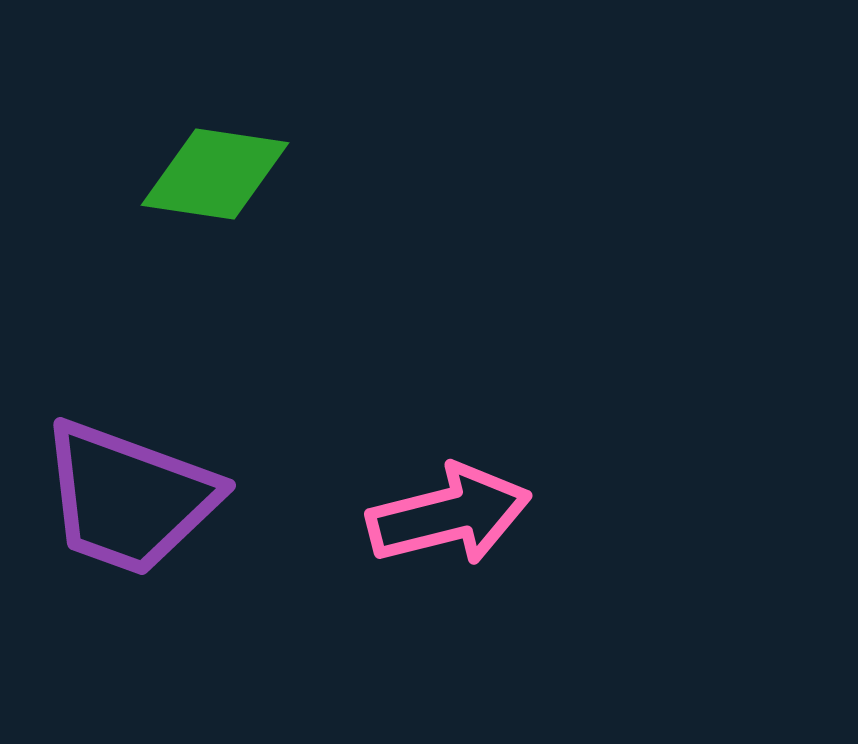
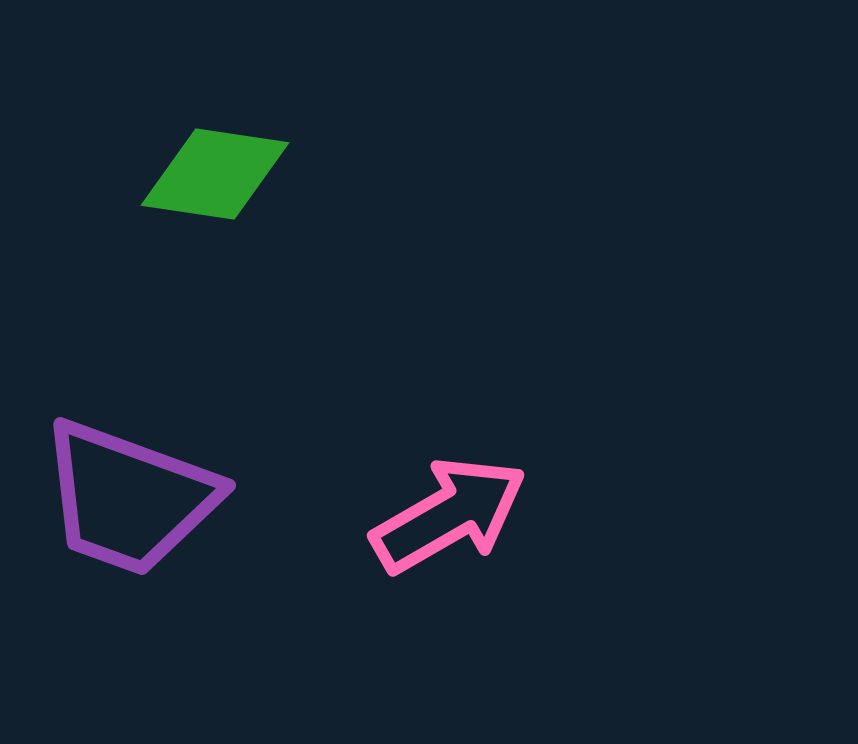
pink arrow: rotated 16 degrees counterclockwise
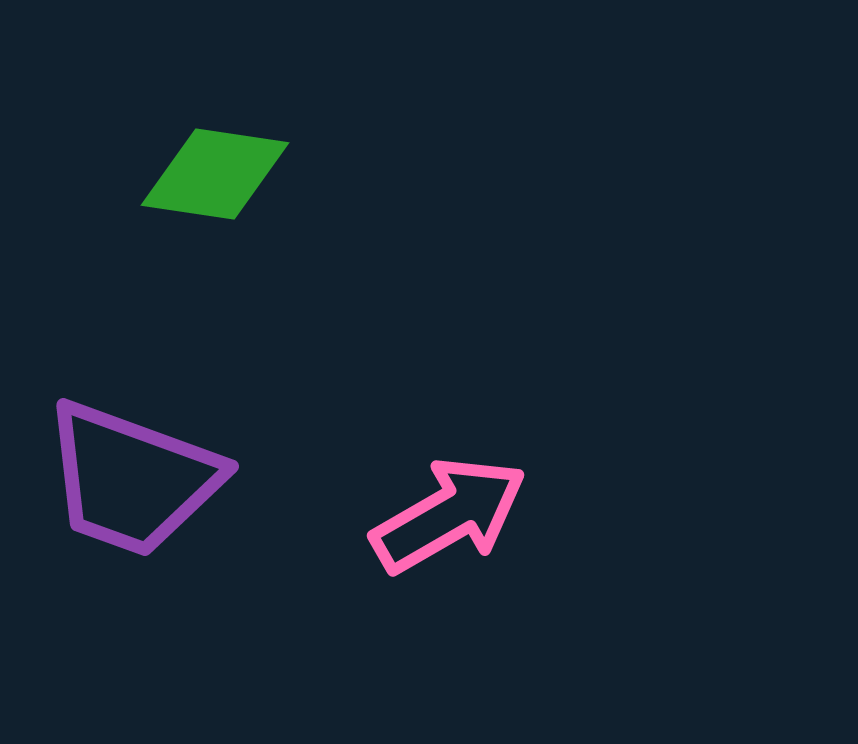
purple trapezoid: moved 3 px right, 19 px up
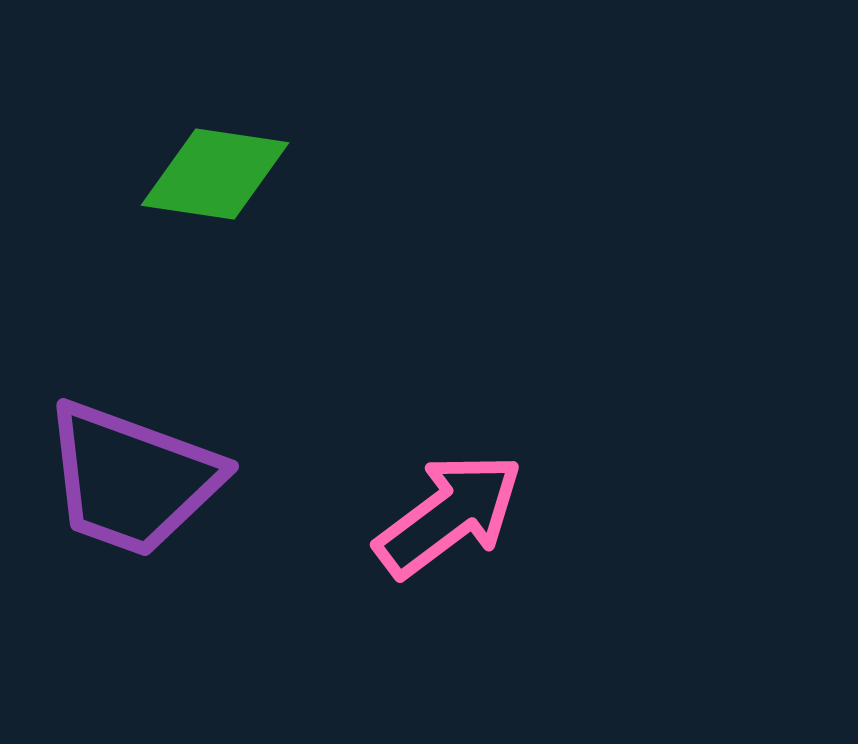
pink arrow: rotated 7 degrees counterclockwise
